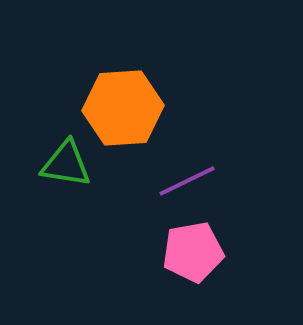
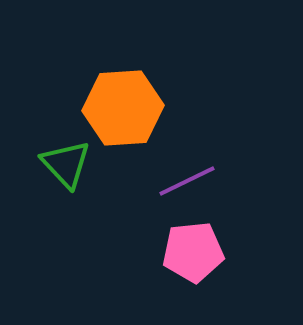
green triangle: rotated 38 degrees clockwise
pink pentagon: rotated 4 degrees clockwise
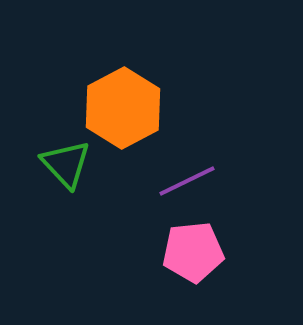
orange hexagon: rotated 24 degrees counterclockwise
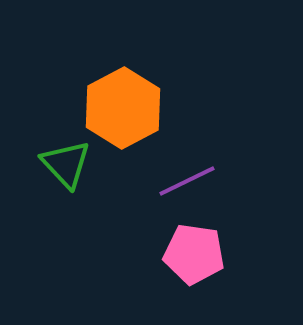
pink pentagon: moved 1 px right, 2 px down; rotated 14 degrees clockwise
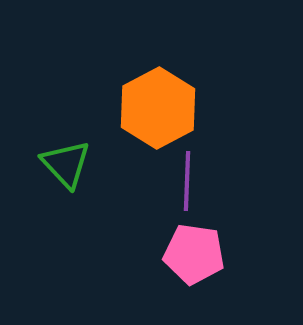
orange hexagon: moved 35 px right
purple line: rotated 62 degrees counterclockwise
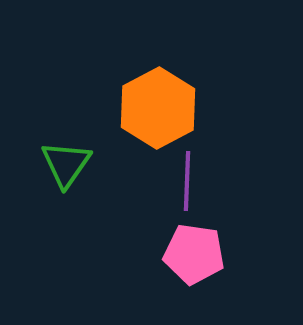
green triangle: rotated 18 degrees clockwise
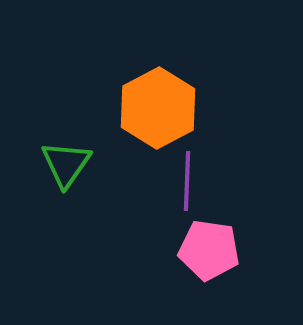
pink pentagon: moved 15 px right, 4 px up
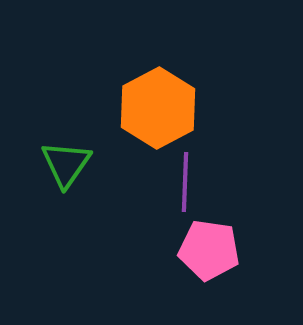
purple line: moved 2 px left, 1 px down
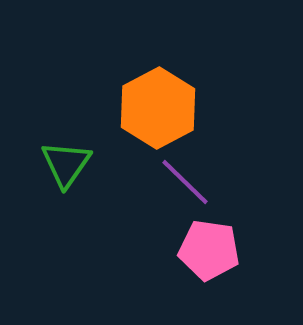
purple line: rotated 48 degrees counterclockwise
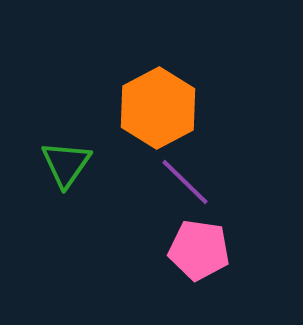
pink pentagon: moved 10 px left
